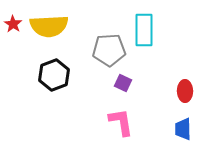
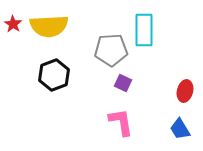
gray pentagon: moved 2 px right
red ellipse: rotated 15 degrees clockwise
blue trapezoid: moved 3 px left; rotated 30 degrees counterclockwise
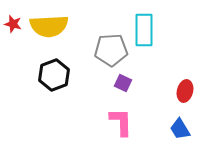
red star: rotated 18 degrees counterclockwise
pink L-shape: rotated 8 degrees clockwise
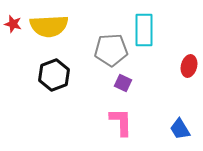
red ellipse: moved 4 px right, 25 px up
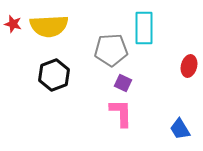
cyan rectangle: moved 2 px up
pink L-shape: moved 9 px up
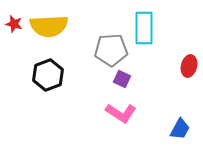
red star: moved 1 px right
black hexagon: moved 6 px left
purple square: moved 1 px left, 4 px up
pink L-shape: rotated 124 degrees clockwise
blue trapezoid: rotated 120 degrees counterclockwise
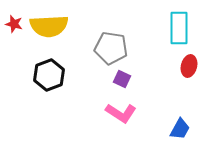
cyan rectangle: moved 35 px right
gray pentagon: moved 2 px up; rotated 12 degrees clockwise
black hexagon: moved 1 px right
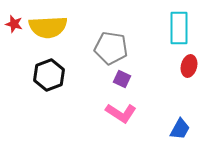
yellow semicircle: moved 1 px left, 1 px down
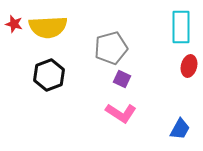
cyan rectangle: moved 2 px right, 1 px up
gray pentagon: rotated 24 degrees counterclockwise
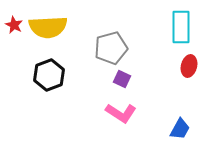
red star: moved 1 px down; rotated 12 degrees clockwise
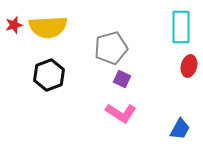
red star: rotated 30 degrees clockwise
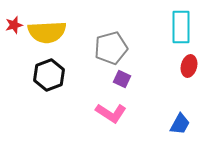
yellow semicircle: moved 1 px left, 5 px down
pink L-shape: moved 10 px left
blue trapezoid: moved 5 px up
